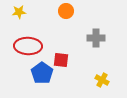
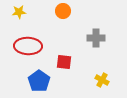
orange circle: moved 3 px left
red square: moved 3 px right, 2 px down
blue pentagon: moved 3 px left, 8 px down
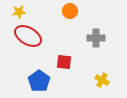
orange circle: moved 7 px right
red ellipse: moved 10 px up; rotated 28 degrees clockwise
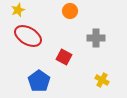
yellow star: moved 1 px left, 2 px up; rotated 16 degrees counterclockwise
red square: moved 5 px up; rotated 21 degrees clockwise
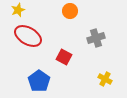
gray cross: rotated 18 degrees counterclockwise
yellow cross: moved 3 px right, 1 px up
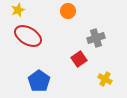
orange circle: moved 2 px left
red square: moved 15 px right, 2 px down; rotated 28 degrees clockwise
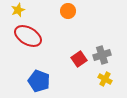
gray cross: moved 6 px right, 17 px down
blue pentagon: rotated 15 degrees counterclockwise
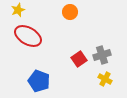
orange circle: moved 2 px right, 1 px down
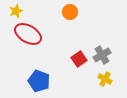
yellow star: moved 2 px left, 1 px down
red ellipse: moved 2 px up
gray cross: rotated 12 degrees counterclockwise
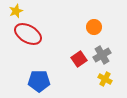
orange circle: moved 24 px right, 15 px down
blue pentagon: rotated 20 degrees counterclockwise
